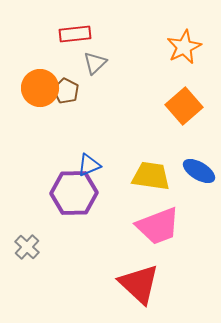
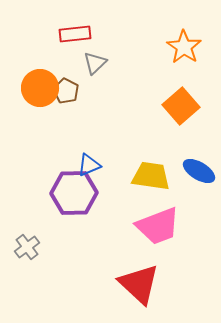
orange star: rotated 12 degrees counterclockwise
orange square: moved 3 px left
gray cross: rotated 10 degrees clockwise
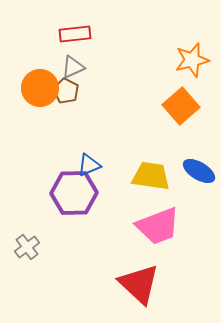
orange star: moved 8 px right, 13 px down; rotated 24 degrees clockwise
gray triangle: moved 22 px left, 4 px down; rotated 20 degrees clockwise
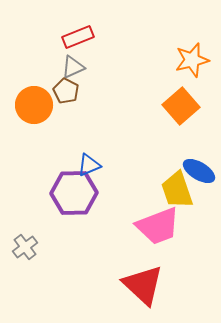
red rectangle: moved 3 px right, 3 px down; rotated 16 degrees counterclockwise
orange circle: moved 6 px left, 17 px down
yellow trapezoid: moved 26 px right, 14 px down; rotated 117 degrees counterclockwise
gray cross: moved 2 px left
red triangle: moved 4 px right, 1 px down
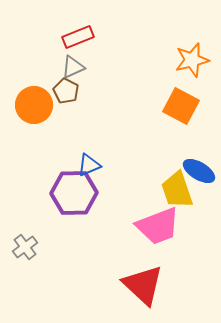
orange square: rotated 21 degrees counterclockwise
